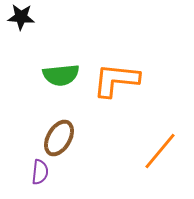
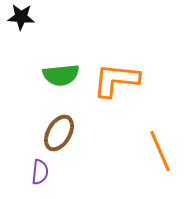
brown ellipse: moved 5 px up
orange line: rotated 63 degrees counterclockwise
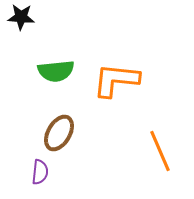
green semicircle: moved 5 px left, 4 px up
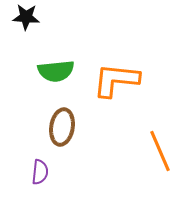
black star: moved 5 px right
brown ellipse: moved 3 px right, 6 px up; rotated 21 degrees counterclockwise
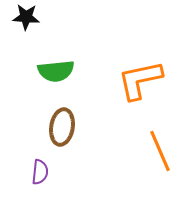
orange L-shape: moved 24 px right; rotated 18 degrees counterclockwise
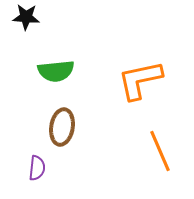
purple semicircle: moved 3 px left, 4 px up
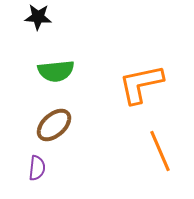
black star: moved 12 px right
orange L-shape: moved 1 px right, 4 px down
brown ellipse: moved 8 px left, 2 px up; rotated 39 degrees clockwise
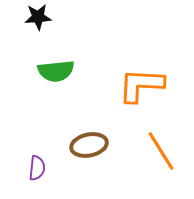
black star: rotated 8 degrees counterclockwise
orange L-shape: moved 1 px down; rotated 15 degrees clockwise
brown ellipse: moved 35 px right, 20 px down; rotated 30 degrees clockwise
orange line: moved 1 px right; rotated 9 degrees counterclockwise
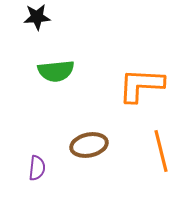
black star: moved 1 px left
orange line: rotated 18 degrees clockwise
